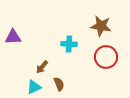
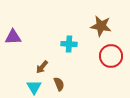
red circle: moved 5 px right, 1 px up
cyan triangle: rotated 35 degrees counterclockwise
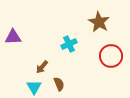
brown star: moved 2 px left, 4 px up; rotated 20 degrees clockwise
cyan cross: rotated 28 degrees counterclockwise
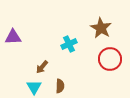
brown star: moved 2 px right, 6 px down
red circle: moved 1 px left, 3 px down
brown semicircle: moved 1 px right, 2 px down; rotated 24 degrees clockwise
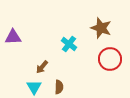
brown star: rotated 10 degrees counterclockwise
cyan cross: rotated 28 degrees counterclockwise
brown semicircle: moved 1 px left, 1 px down
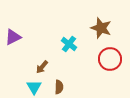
purple triangle: rotated 24 degrees counterclockwise
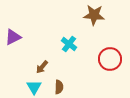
brown star: moved 7 px left, 13 px up; rotated 15 degrees counterclockwise
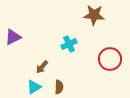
cyan cross: rotated 28 degrees clockwise
cyan triangle: rotated 28 degrees clockwise
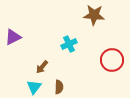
red circle: moved 2 px right, 1 px down
cyan triangle: rotated 21 degrees counterclockwise
